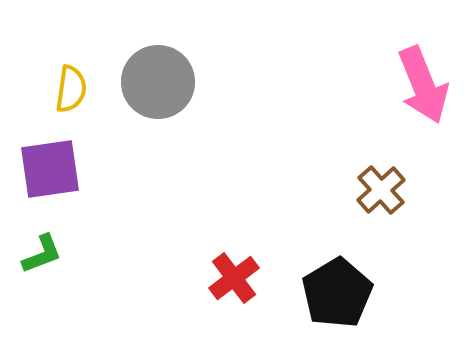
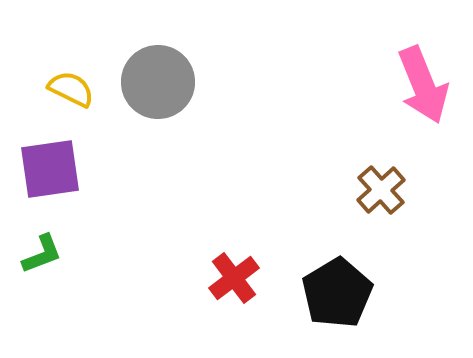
yellow semicircle: rotated 72 degrees counterclockwise
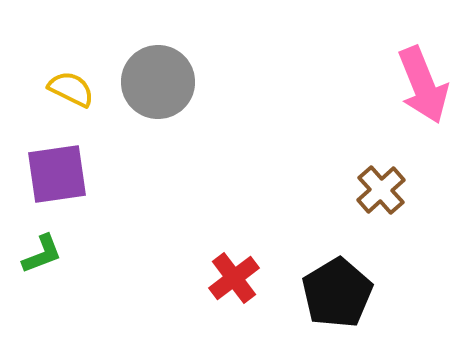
purple square: moved 7 px right, 5 px down
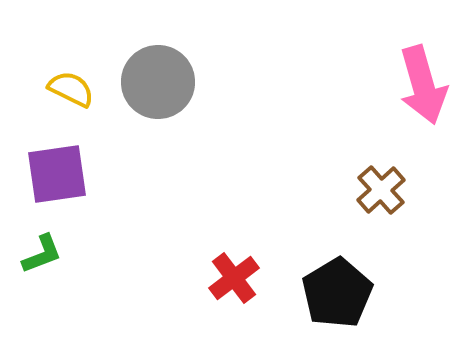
pink arrow: rotated 6 degrees clockwise
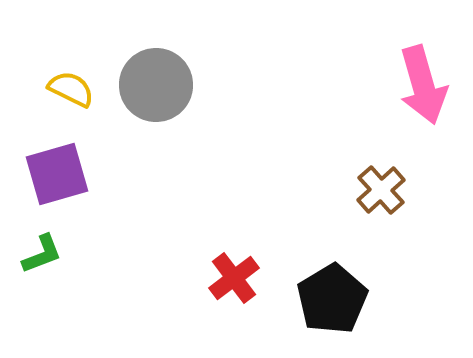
gray circle: moved 2 px left, 3 px down
purple square: rotated 8 degrees counterclockwise
black pentagon: moved 5 px left, 6 px down
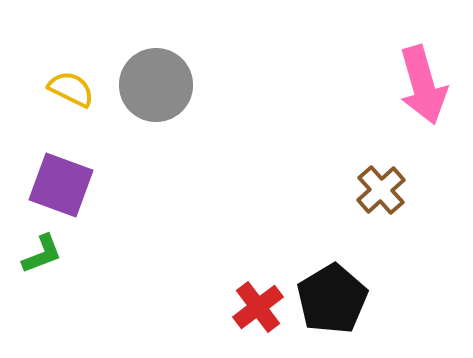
purple square: moved 4 px right, 11 px down; rotated 36 degrees clockwise
red cross: moved 24 px right, 29 px down
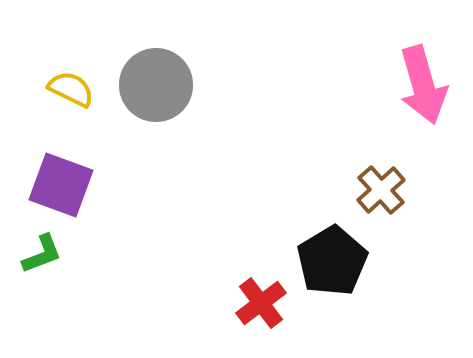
black pentagon: moved 38 px up
red cross: moved 3 px right, 4 px up
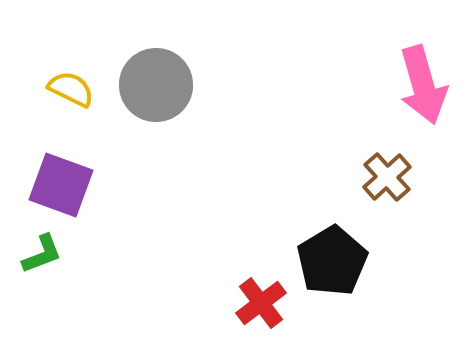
brown cross: moved 6 px right, 13 px up
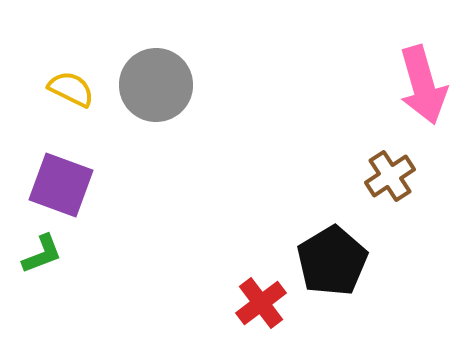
brown cross: moved 3 px right, 1 px up; rotated 9 degrees clockwise
